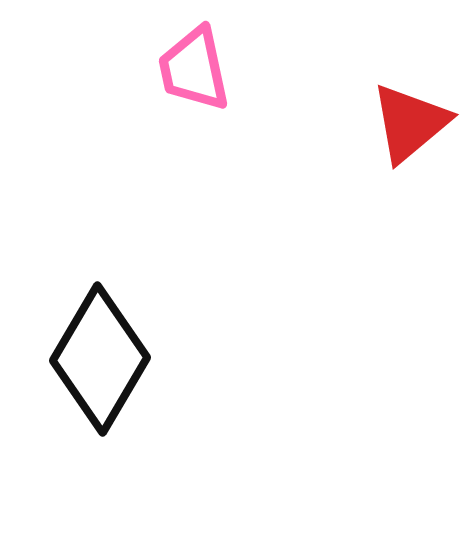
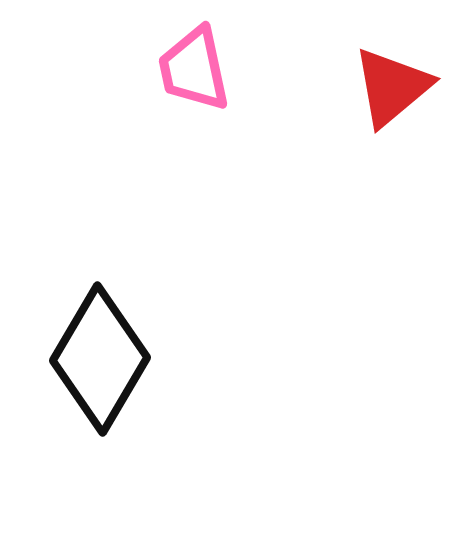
red triangle: moved 18 px left, 36 px up
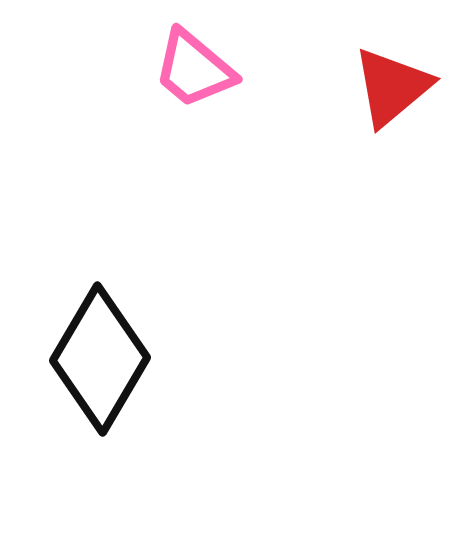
pink trapezoid: rotated 38 degrees counterclockwise
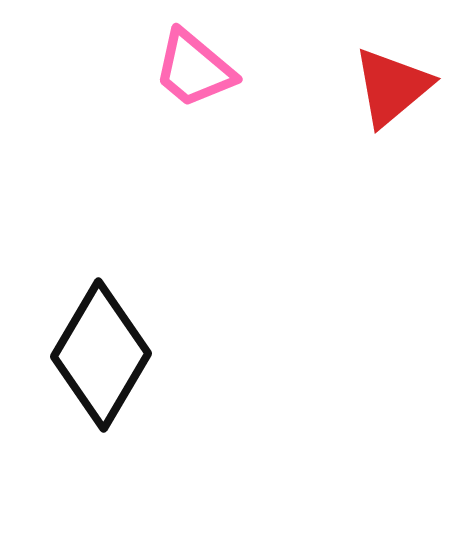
black diamond: moved 1 px right, 4 px up
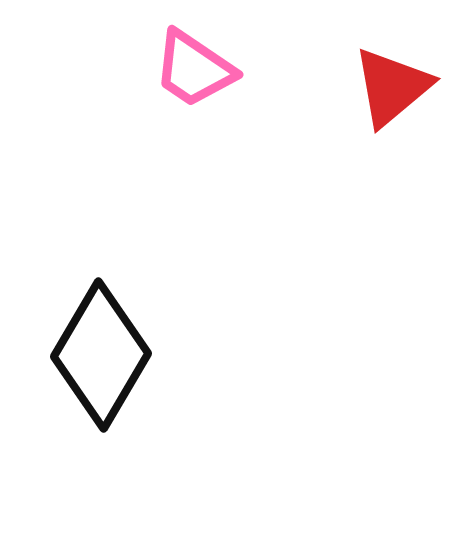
pink trapezoid: rotated 6 degrees counterclockwise
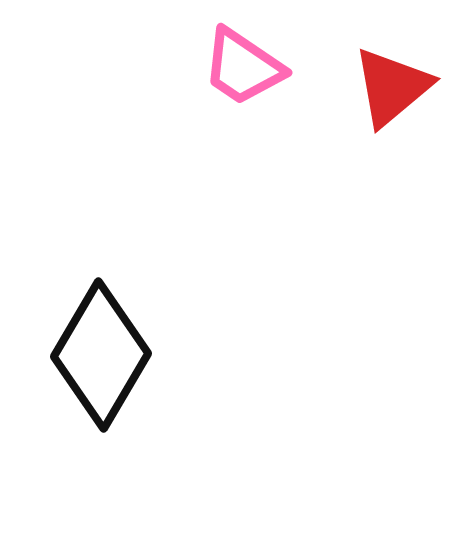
pink trapezoid: moved 49 px right, 2 px up
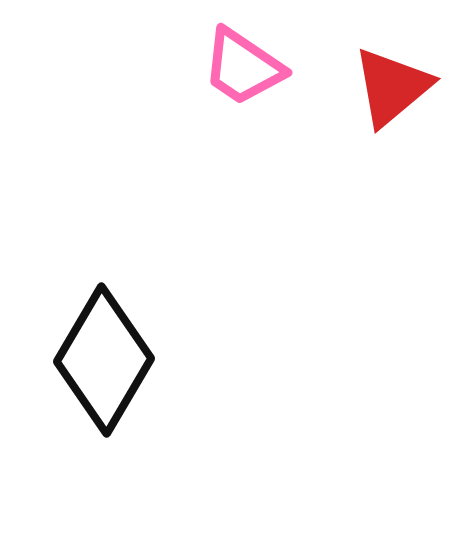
black diamond: moved 3 px right, 5 px down
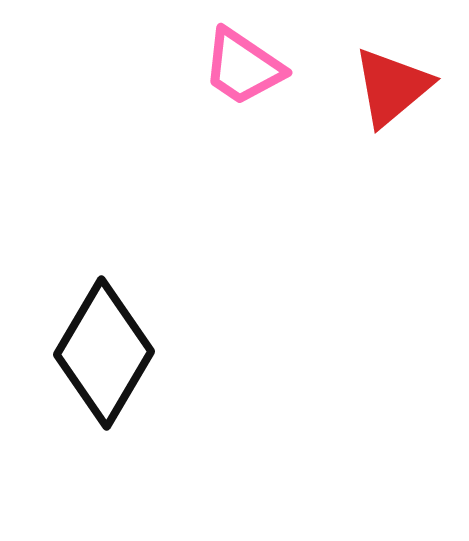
black diamond: moved 7 px up
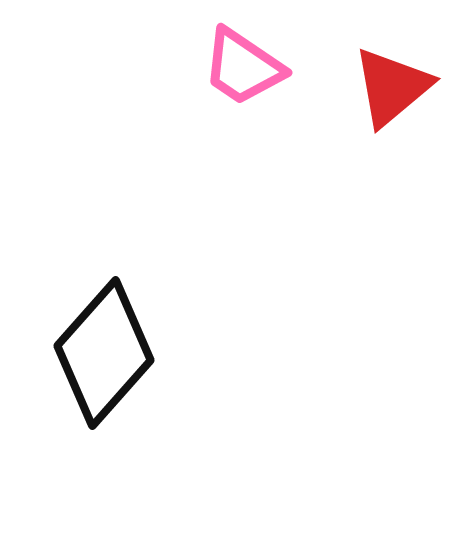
black diamond: rotated 11 degrees clockwise
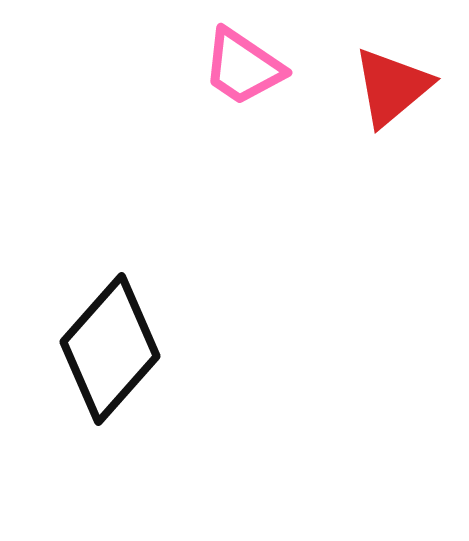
black diamond: moved 6 px right, 4 px up
